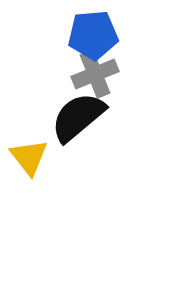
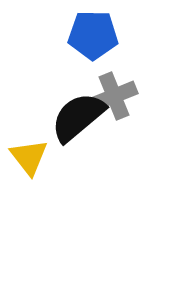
blue pentagon: rotated 6 degrees clockwise
gray cross: moved 19 px right, 22 px down
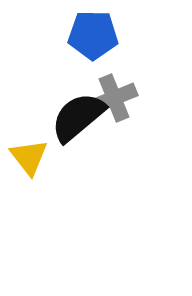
gray cross: moved 2 px down
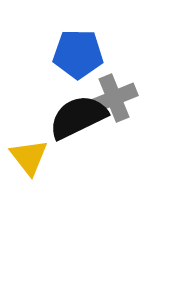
blue pentagon: moved 15 px left, 19 px down
black semicircle: rotated 14 degrees clockwise
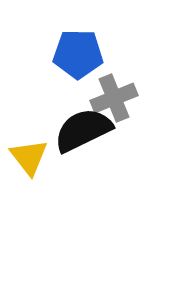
black semicircle: moved 5 px right, 13 px down
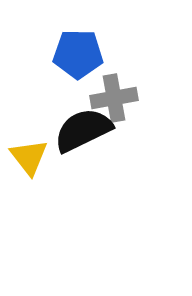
gray cross: rotated 12 degrees clockwise
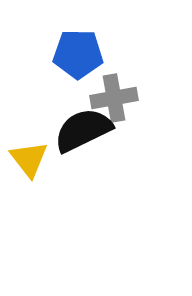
yellow triangle: moved 2 px down
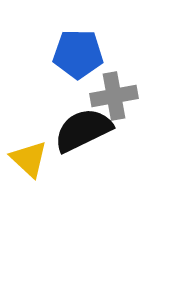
gray cross: moved 2 px up
yellow triangle: rotated 9 degrees counterclockwise
